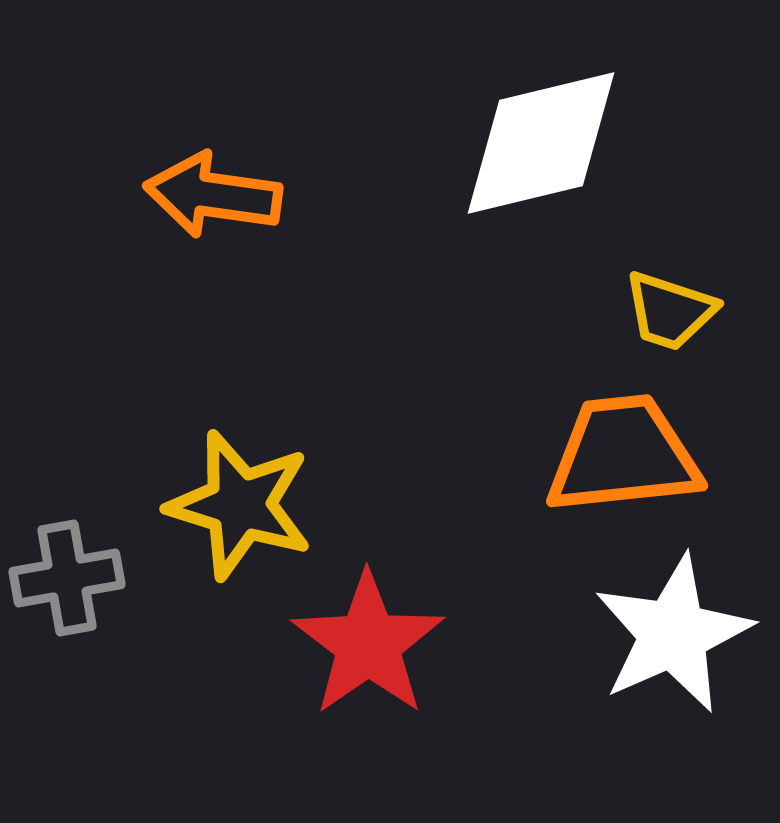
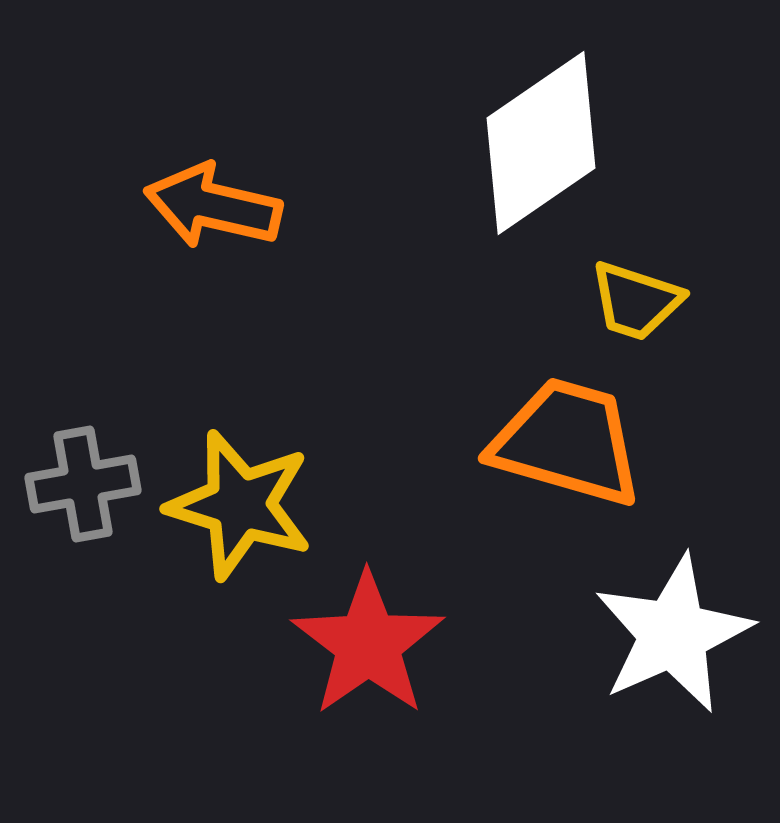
white diamond: rotated 21 degrees counterclockwise
orange arrow: moved 11 px down; rotated 5 degrees clockwise
yellow trapezoid: moved 34 px left, 10 px up
orange trapezoid: moved 56 px left, 13 px up; rotated 22 degrees clockwise
gray cross: moved 16 px right, 94 px up
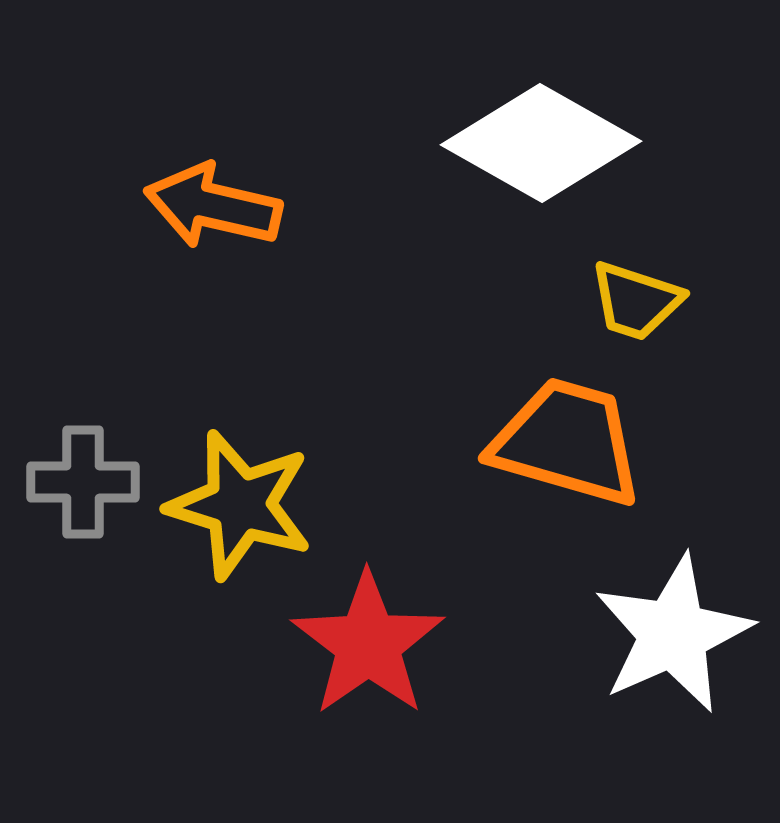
white diamond: rotated 64 degrees clockwise
gray cross: moved 2 px up; rotated 10 degrees clockwise
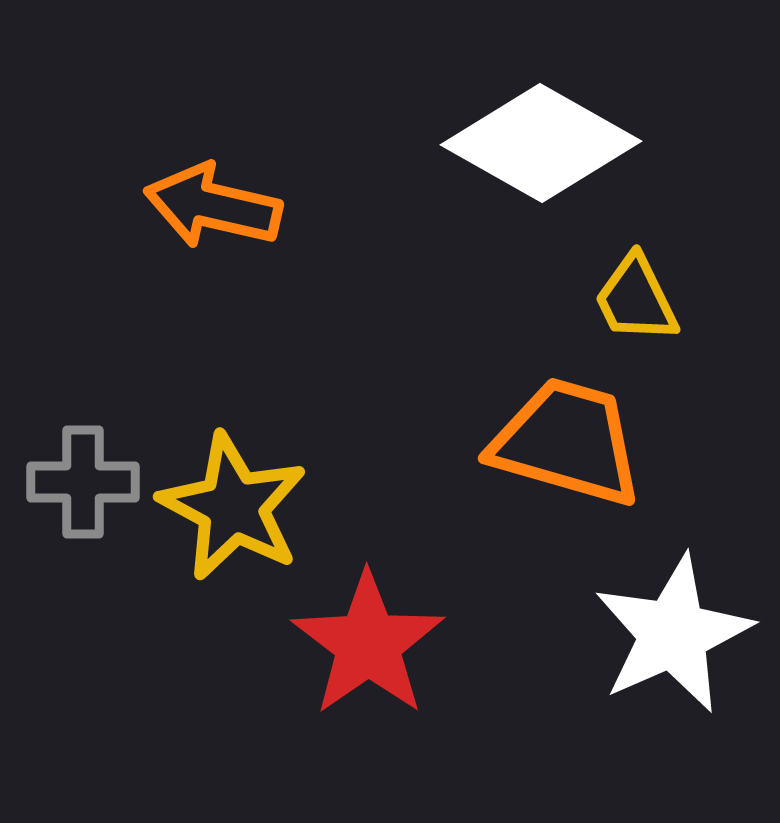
yellow trapezoid: moved 2 px up; rotated 46 degrees clockwise
yellow star: moved 7 px left, 2 px down; rotated 11 degrees clockwise
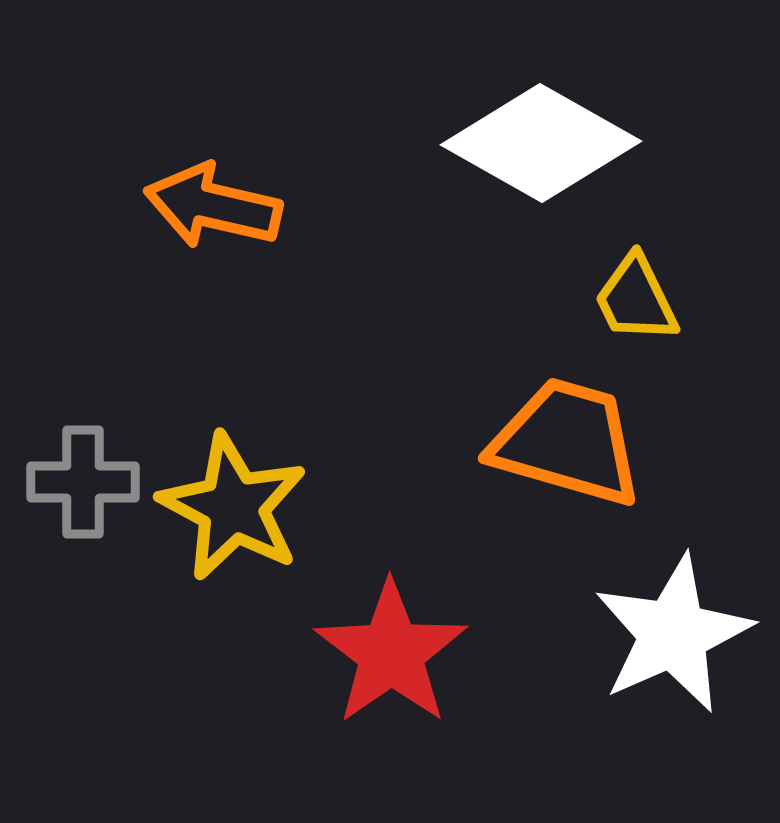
red star: moved 23 px right, 9 px down
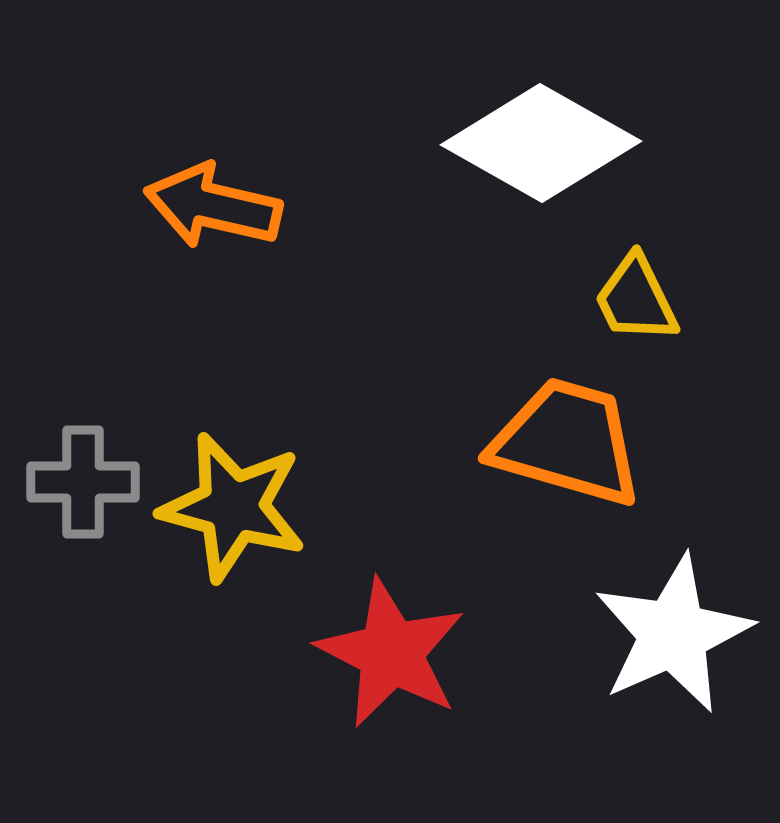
yellow star: rotated 13 degrees counterclockwise
red star: rotated 10 degrees counterclockwise
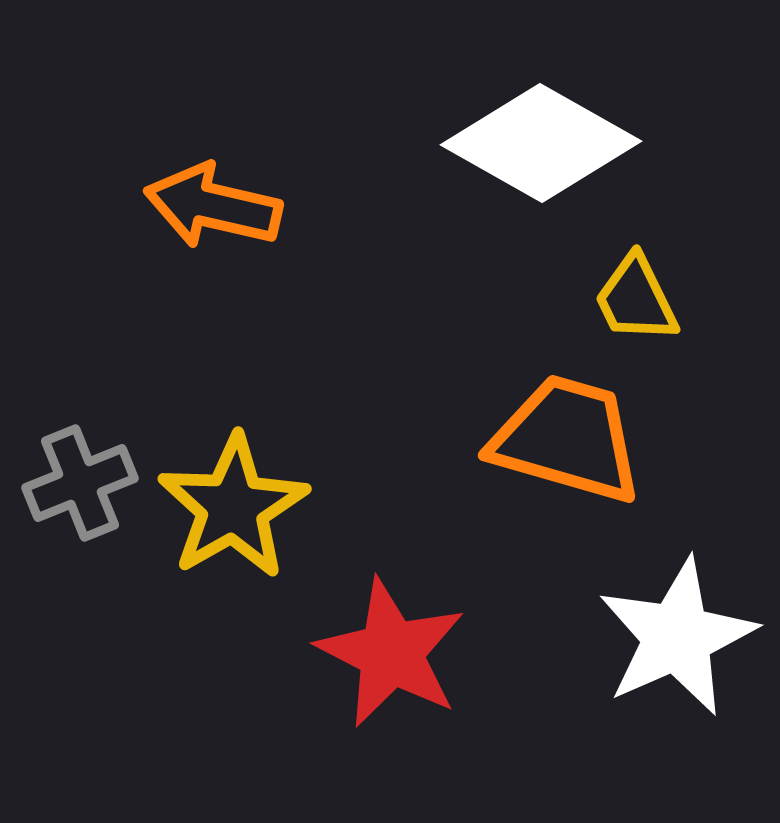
orange trapezoid: moved 3 px up
gray cross: moved 3 px left, 1 px down; rotated 22 degrees counterclockwise
yellow star: rotated 27 degrees clockwise
white star: moved 4 px right, 3 px down
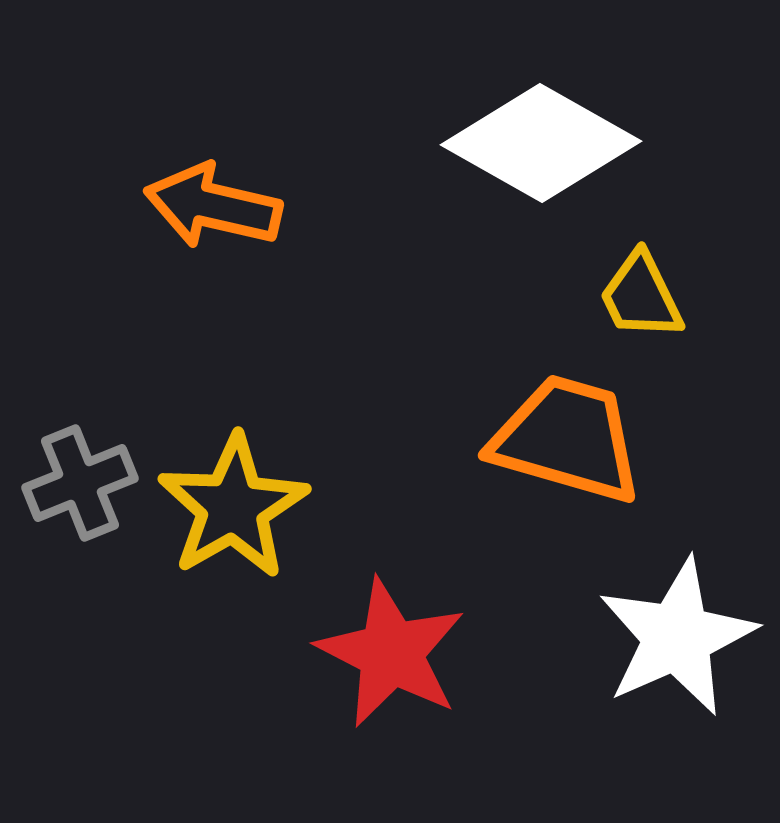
yellow trapezoid: moved 5 px right, 3 px up
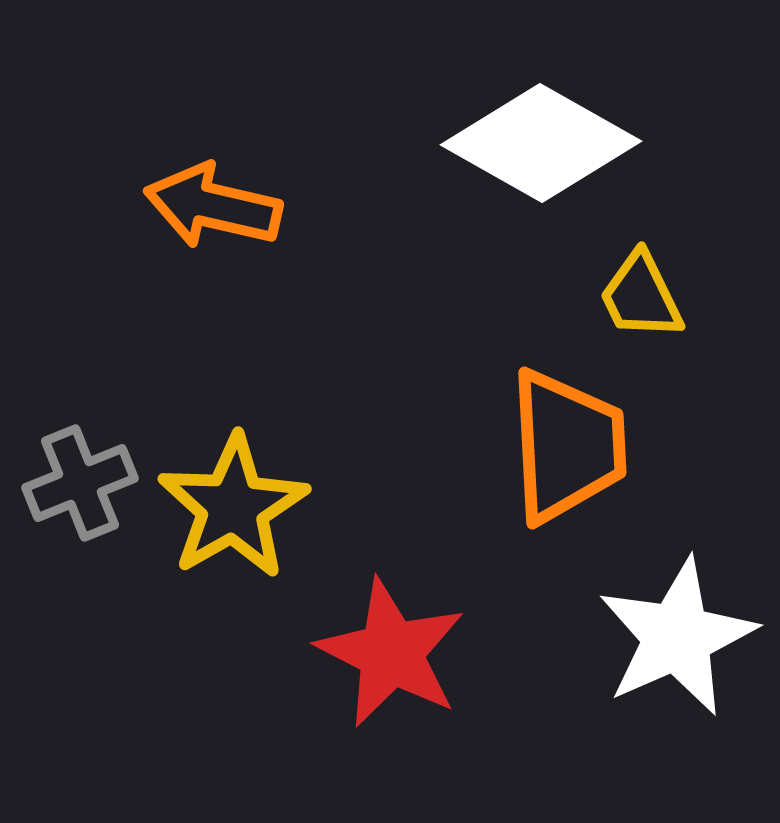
orange trapezoid: moved 7 px down; rotated 71 degrees clockwise
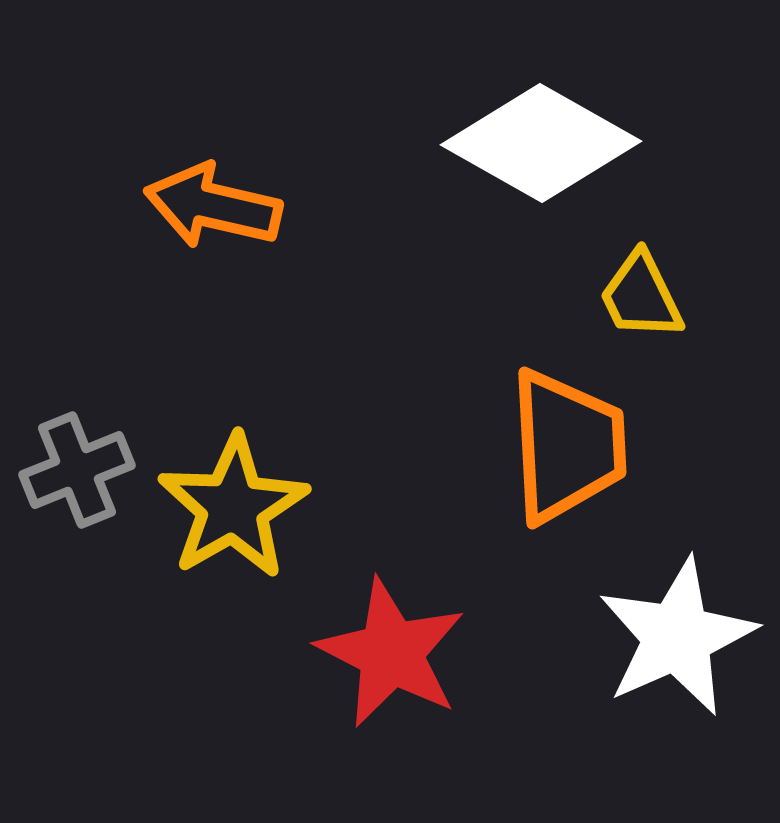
gray cross: moved 3 px left, 13 px up
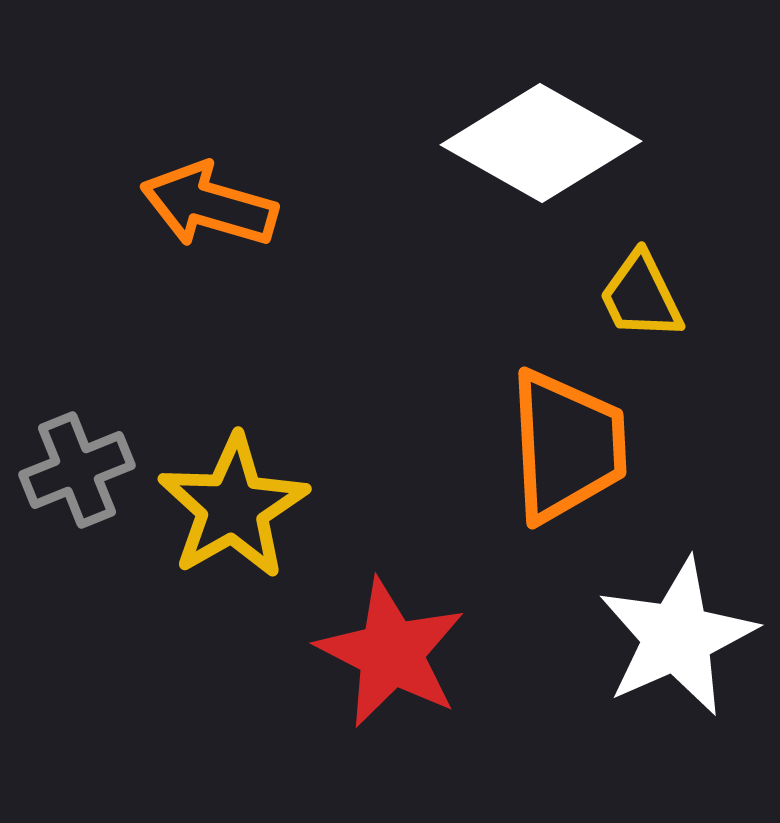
orange arrow: moved 4 px left, 1 px up; rotated 3 degrees clockwise
